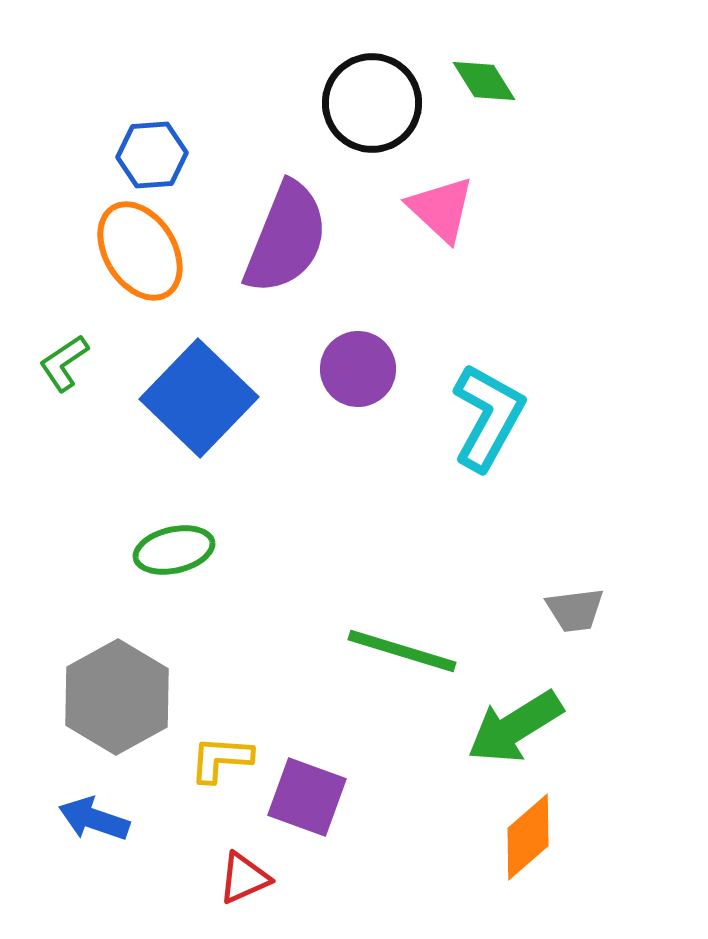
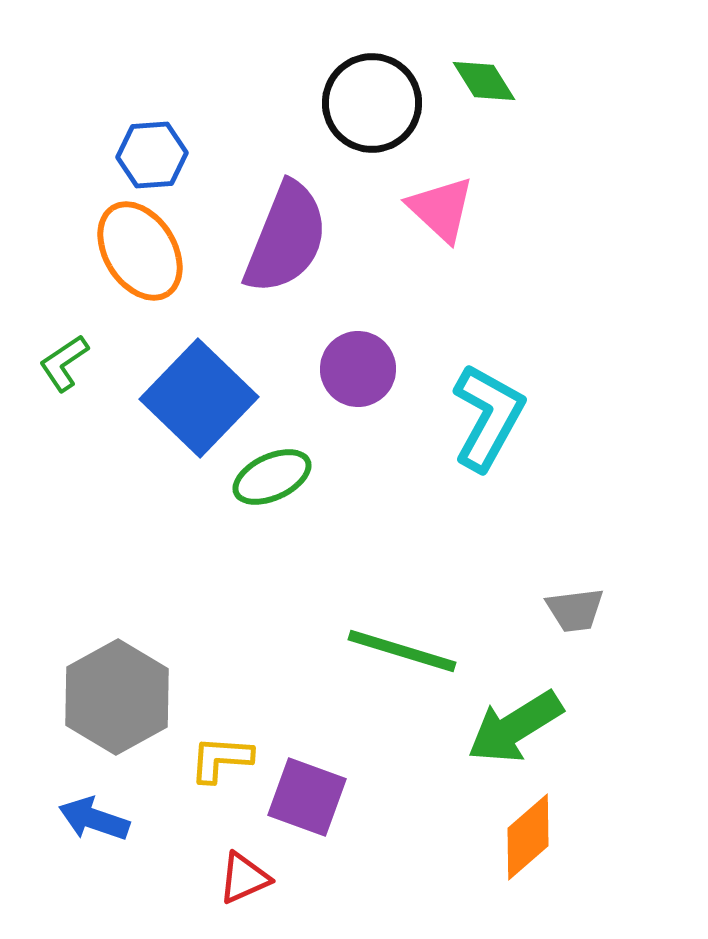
green ellipse: moved 98 px right, 73 px up; rotated 12 degrees counterclockwise
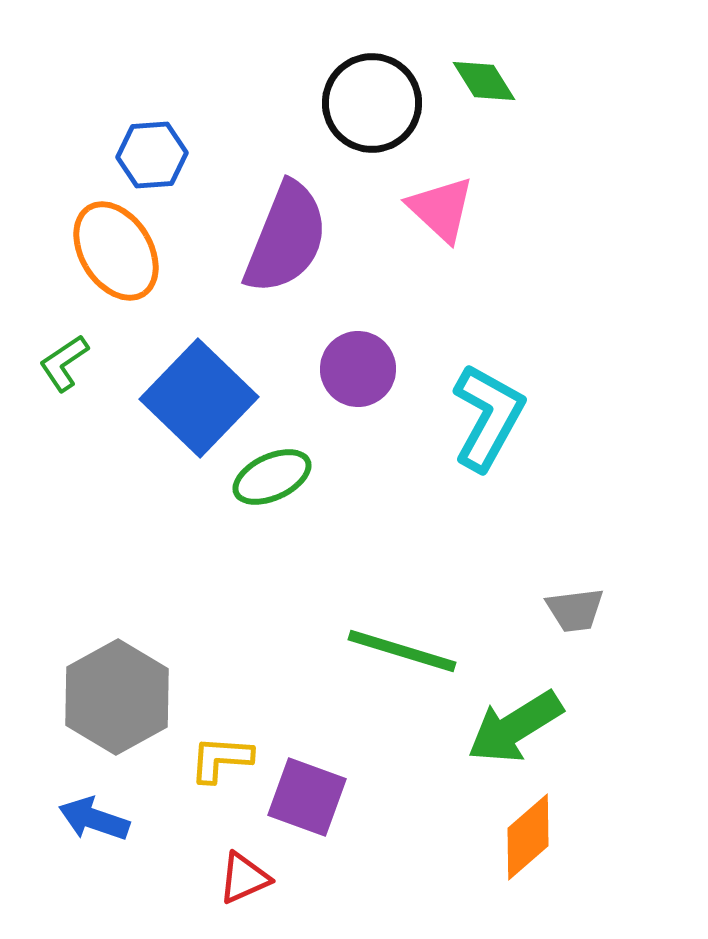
orange ellipse: moved 24 px left
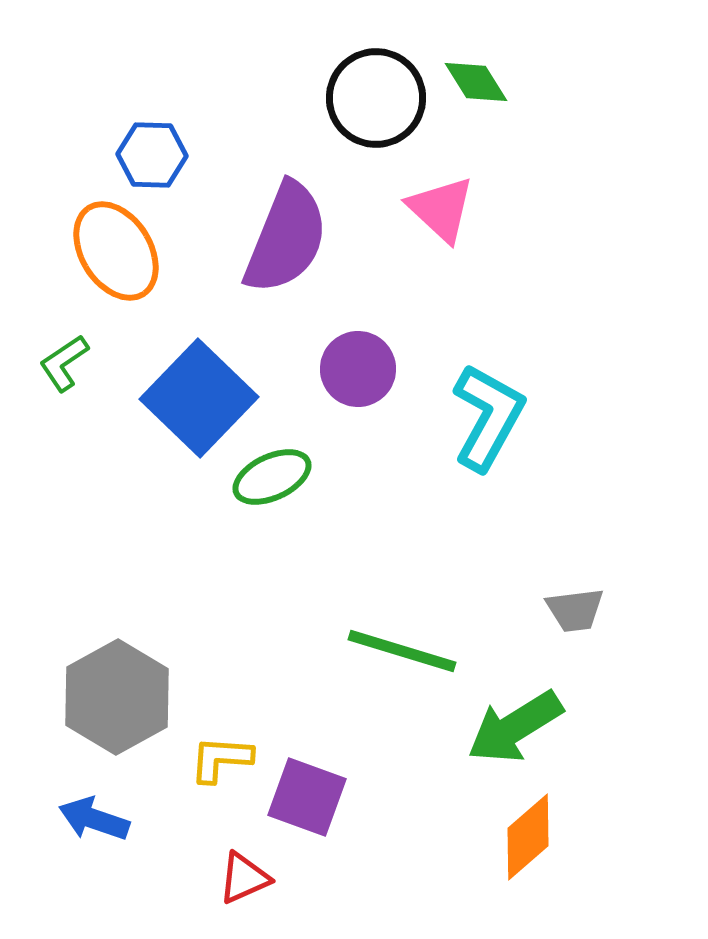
green diamond: moved 8 px left, 1 px down
black circle: moved 4 px right, 5 px up
blue hexagon: rotated 6 degrees clockwise
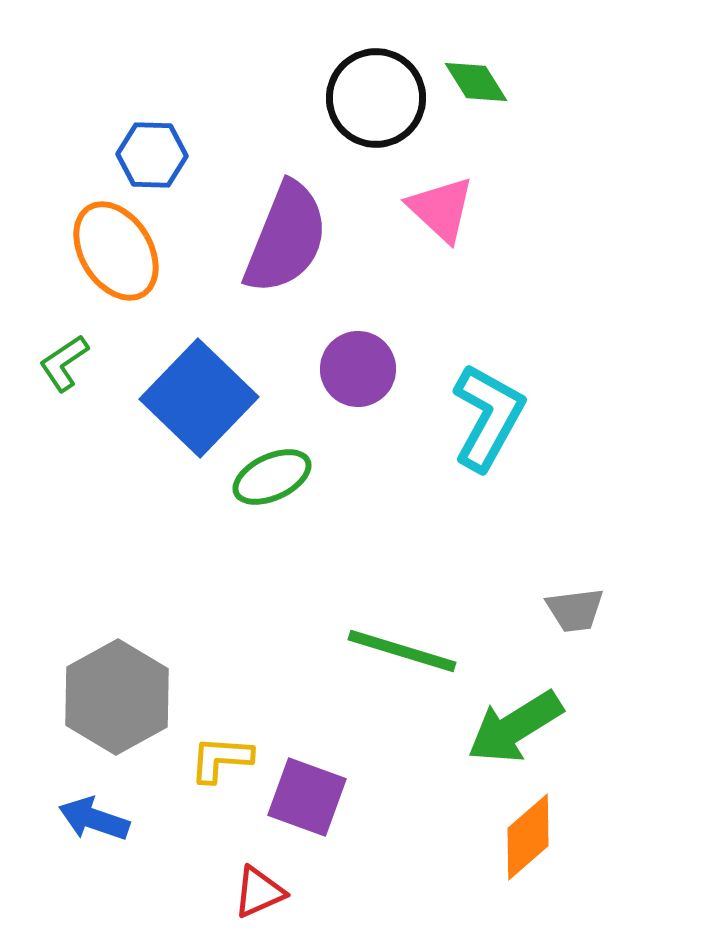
red triangle: moved 15 px right, 14 px down
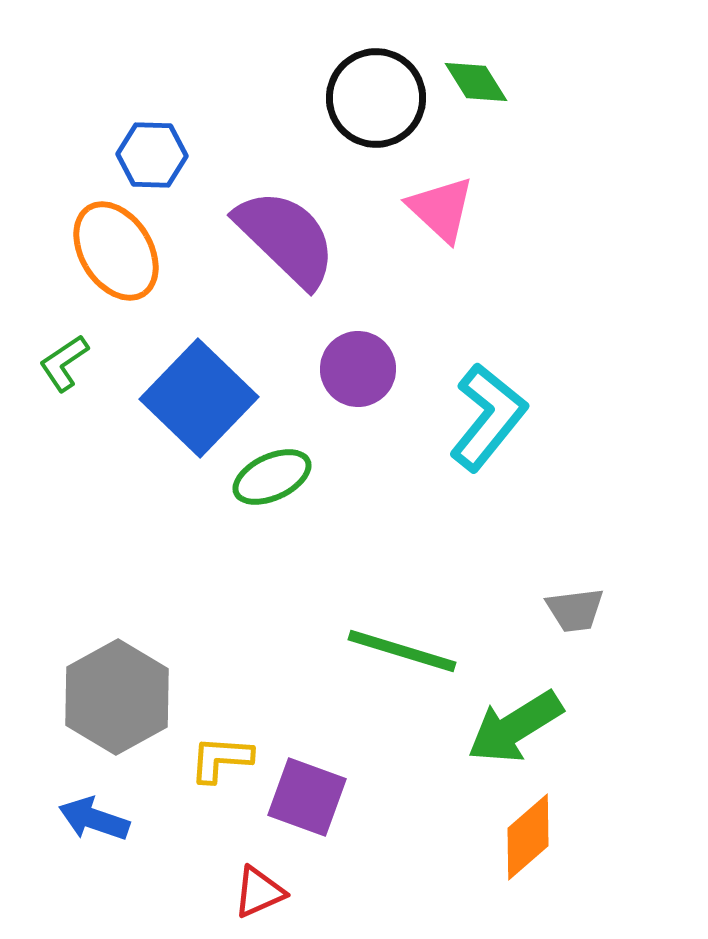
purple semicircle: rotated 68 degrees counterclockwise
cyan L-shape: rotated 10 degrees clockwise
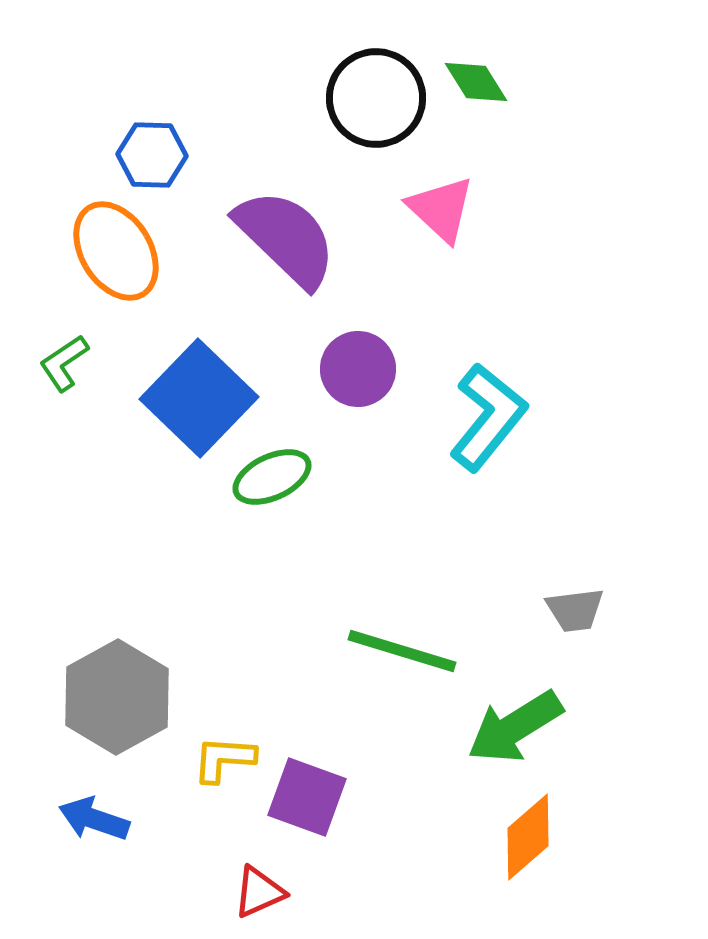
yellow L-shape: moved 3 px right
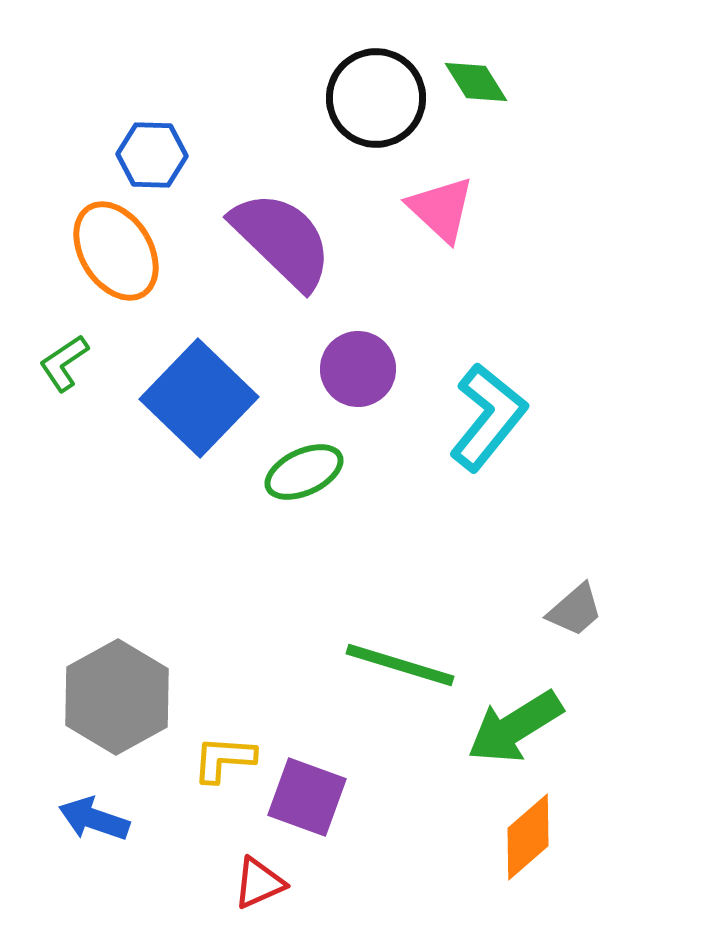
purple semicircle: moved 4 px left, 2 px down
green ellipse: moved 32 px right, 5 px up
gray trapezoid: rotated 34 degrees counterclockwise
green line: moved 2 px left, 14 px down
red triangle: moved 9 px up
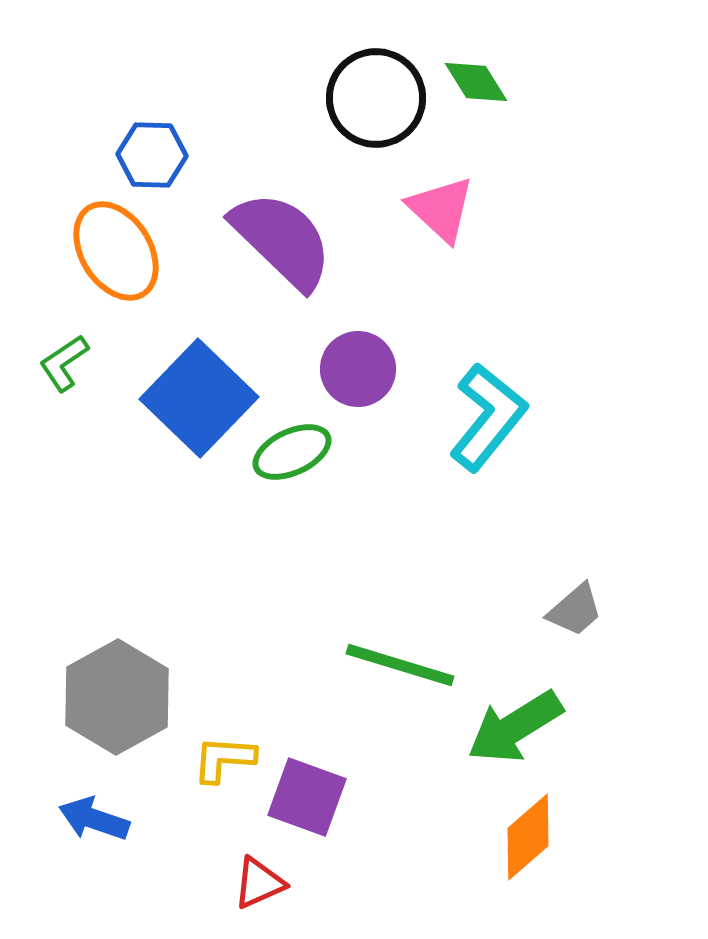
green ellipse: moved 12 px left, 20 px up
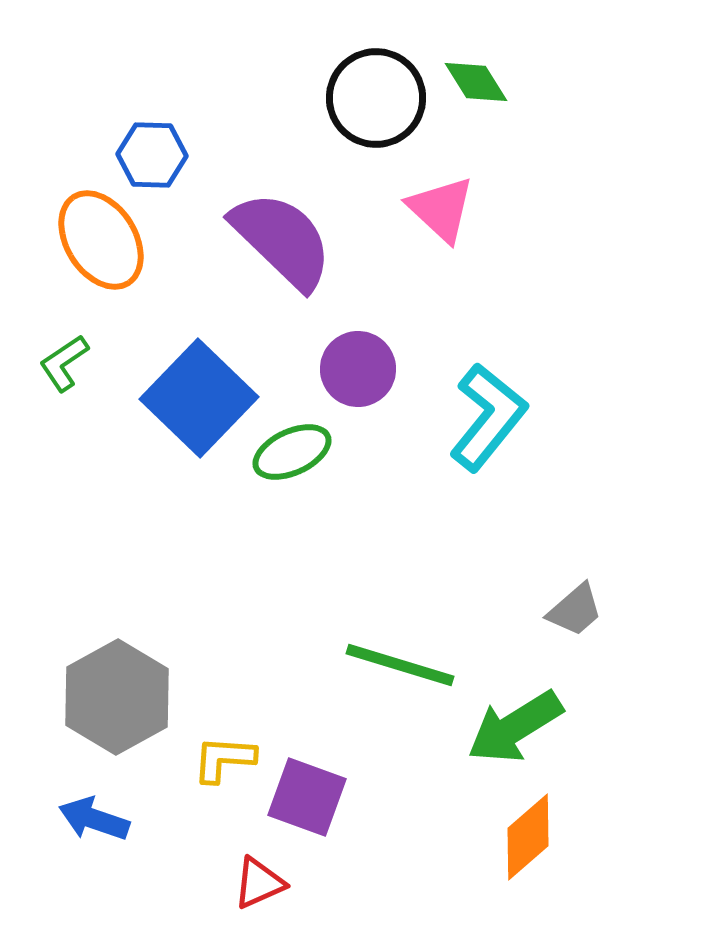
orange ellipse: moved 15 px left, 11 px up
